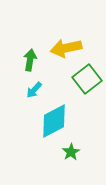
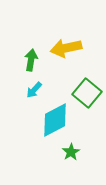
green arrow: moved 1 px right
green square: moved 14 px down; rotated 12 degrees counterclockwise
cyan diamond: moved 1 px right, 1 px up
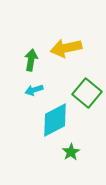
cyan arrow: rotated 30 degrees clockwise
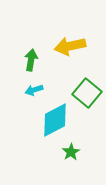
yellow arrow: moved 4 px right, 2 px up
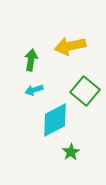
green square: moved 2 px left, 2 px up
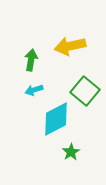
cyan diamond: moved 1 px right, 1 px up
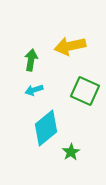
green square: rotated 16 degrees counterclockwise
cyan diamond: moved 10 px left, 9 px down; rotated 12 degrees counterclockwise
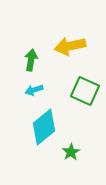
cyan diamond: moved 2 px left, 1 px up
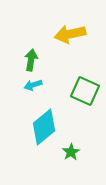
yellow arrow: moved 12 px up
cyan arrow: moved 1 px left, 5 px up
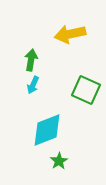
cyan arrow: rotated 48 degrees counterclockwise
green square: moved 1 px right, 1 px up
cyan diamond: moved 3 px right, 3 px down; rotated 18 degrees clockwise
green star: moved 12 px left, 9 px down
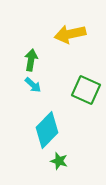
cyan arrow: rotated 72 degrees counterclockwise
cyan diamond: rotated 24 degrees counterclockwise
green star: rotated 24 degrees counterclockwise
